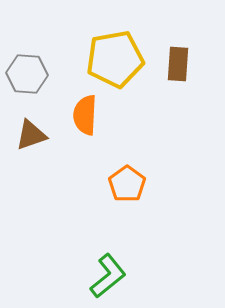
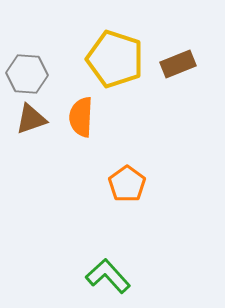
yellow pentagon: rotated 28 degrees clockwise
brown rectangle: rotated 64 degrees clockwise
orange semicircle: moved 4 px left, 2 px down
brown triangle: moved 16 px up
green L-shape: rotated 93 degrees counterclockwise
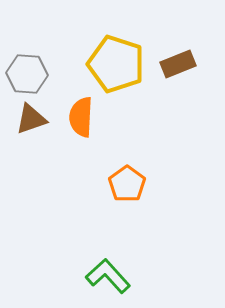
yellow pentagon: moved 1 px right, 5 px down
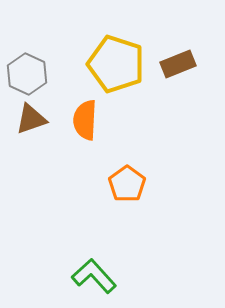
gray hexagon: rotated 21 degrees clockwise
orange semicircle: moved 4 px right, 3 px down
green L-shape: moved 14 px left
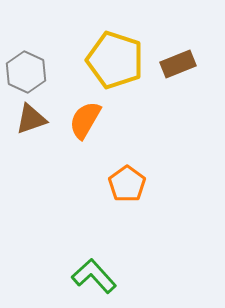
yellow pentagon: moved 1 px left, 4 px up
gray hexagon: moved 1 px left, 2 px up
orange semicircle: rotated 27 degrees clockwise
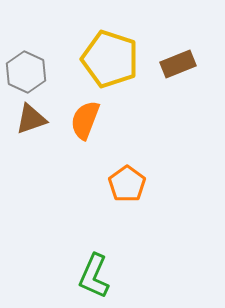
yellow pentagon: moved 5 px left, 1 px up
orange semicircle: rotated 9 degrees counterclockwise
green L-shape: rotated 114 degrees counterclockwise
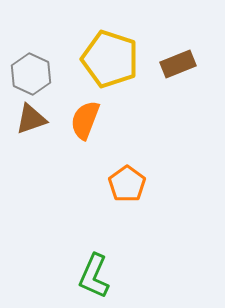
gray hexagon: moved 5 px right, 2 px down
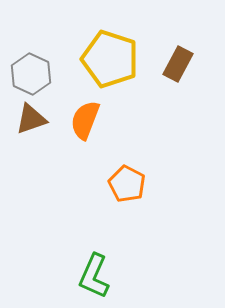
brown rectangle: rotated 40 degrees counterclockwise
orange pentagon: rotated 9 degrees counterclockwise
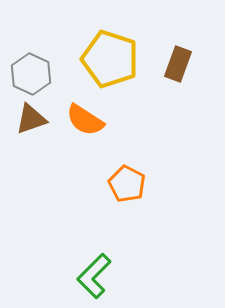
brown rectangle: rotated 8 degrees counterclockwise
orange semicircle: rotated 78 degrees counterclockwise
green L-shape: rotated 21 degrees clockwise
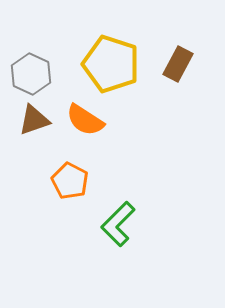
yellow pentagon: moved 1 px right, 5 px down
brown rectangle: rotated 8 degrees clockwise
brown triangle: moved 3 px right, 1 px down
orange pentagon: moved 57 px left, 3 px up
green L-shape: moved 24 px right, 52 px up
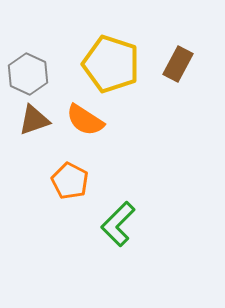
gray hexagon: moved 3 px left
